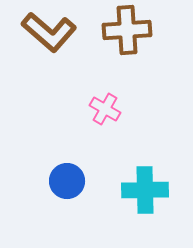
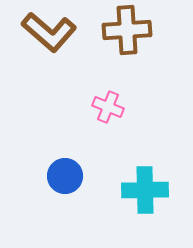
pink cross: moved 3 px right, 2 px up; rotated 8 degrees counterclockwise
blue circle: moved 2 px left, 5 px up
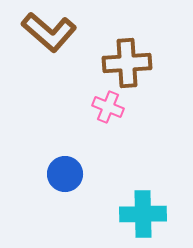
brown cross: moved 33 px down
blue circle: moved 2 px up
cyan cross: moved 2 px left, 24 px down
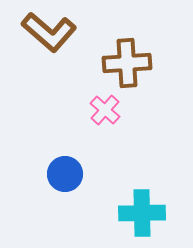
pink cross: moved 3 px left, 3 px down; rotated 20 degrees clockwise
cyan cross: moved 1 px left, 1 px up
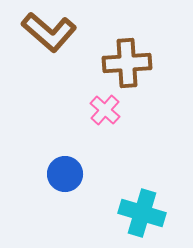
cyan cross: rotated 18 degrees clockwise
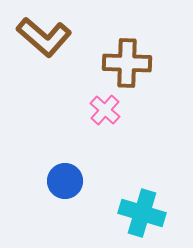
brown L-shape: moved 5 px left, 5 px down
brown cross: rotated 6 degrees clockwise
blue circle: moved 7 px down
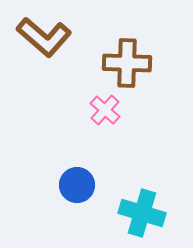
blue circle: moved 12 px right, 4 px down
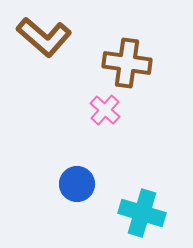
brown cross: rotated 6 degrees clockwise
blue circle: moved 1 px up
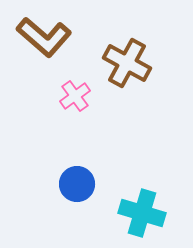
brown cross: rotated 21 degrees clockwise
pink cross: moved 30 px left, 14 px up; rotated 12 degrees clockwise
